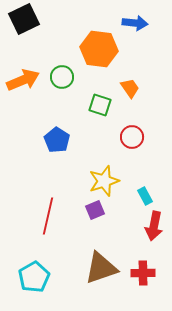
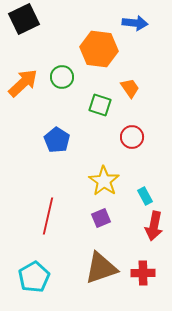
orange arrow: moved 3 px down; rotated 20 degrees counterclockwise
yellow star: rotated 20 degrees counterclockwise
purple square: moved 6 px right, 8 px down
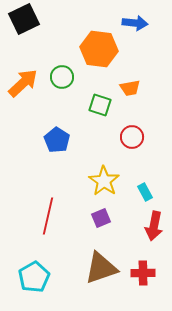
orange trapezoid: rotated 115 degrees clockwise
cyan rectangle: moved 4 px up
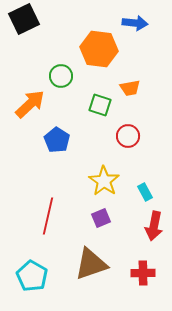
green circle: moved 1 px left, 1 px up
orange arrow: moved 7 px right, 21 px down
red circle: moved 4 px left, 1 px up
brown triangle: moved 10 px left, 4 px up
cyan pentagon: moved 2 px left, 1 px up; rotated 12 degrees counterclockwise
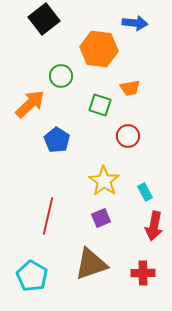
black square: moved 20 px right; rotated 12 degrees counterclockwise
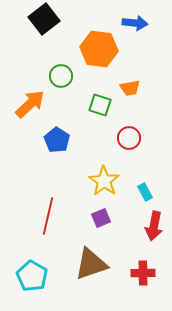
red circle: moved 1 px right, 2 px down
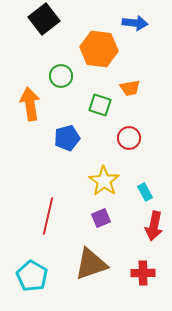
orange arrow: rotated 56 degrees counterclockwise
blue pentagon: moved 10 px right, 2 px up; rotated 25 degrees clockwise
